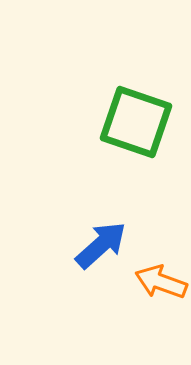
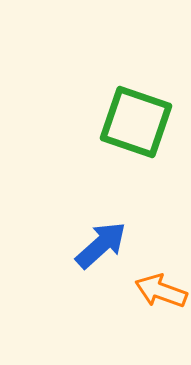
orange arrow: moved 9 px down
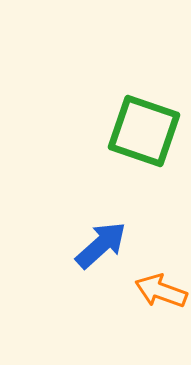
green square: moved 8 px right, 9 px down
